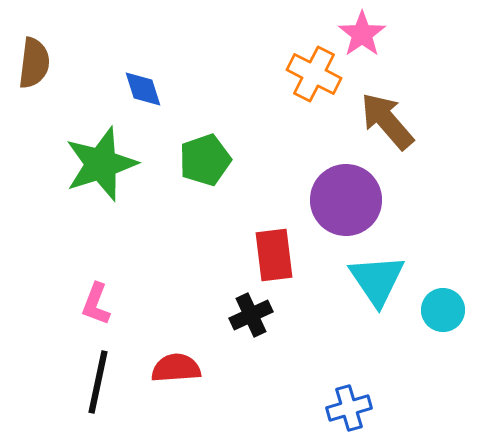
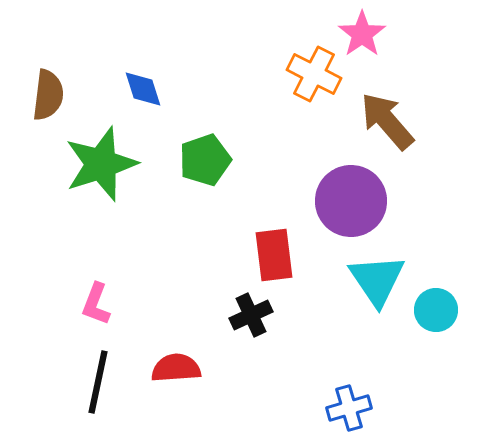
brown semicircle: moved 14 px right, 32 px down
purple circle: moved 5 px right, 1 px down
cyan circle: moved 7 px left
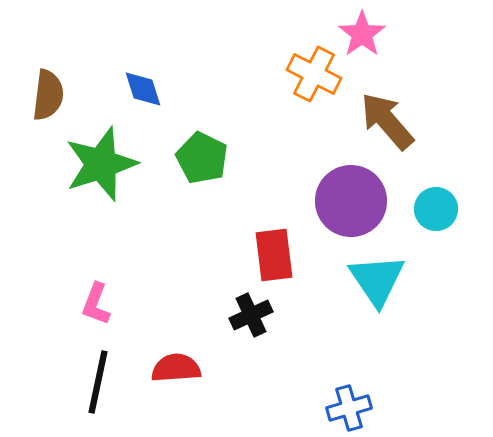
green pentagon: moved 3 px left, 2 px up; rotated 27 degrees counterclockwise
cyan circle: moved 101 px up
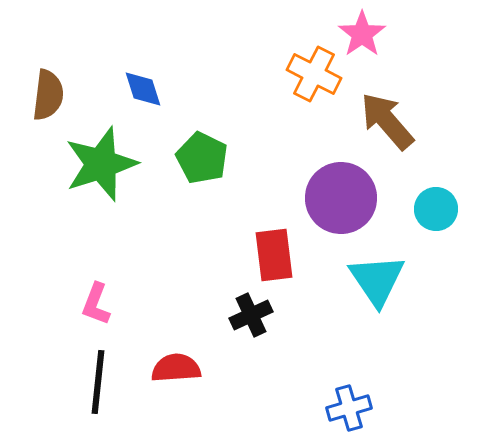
purple circle: moved 10 px left, 3 px up
black line: rotated 6 degrees counterclockwise
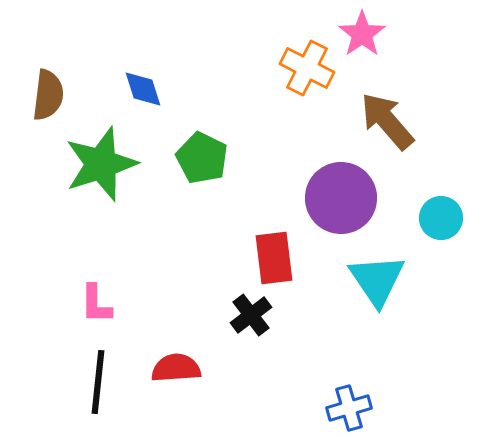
orange cross: moved 7 px left, 6 px up
cyan circle: moved 5 px right, 9 px down
red rectangle: moved 3 px down
pink L-shape: rotated 21 degrees counterclockwise
black cross: rotated 12 degrees counterclockwise
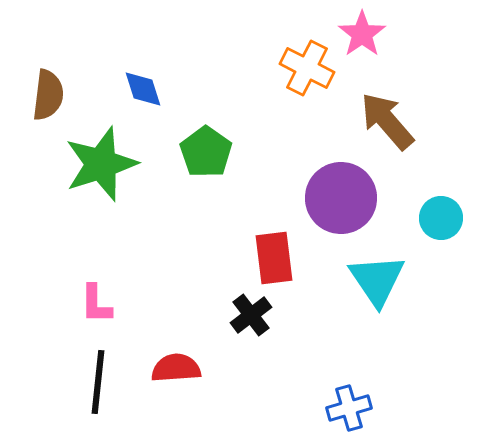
green pentagon: moved 4 px right, 6 px up; rotated 9 degrees clockwise
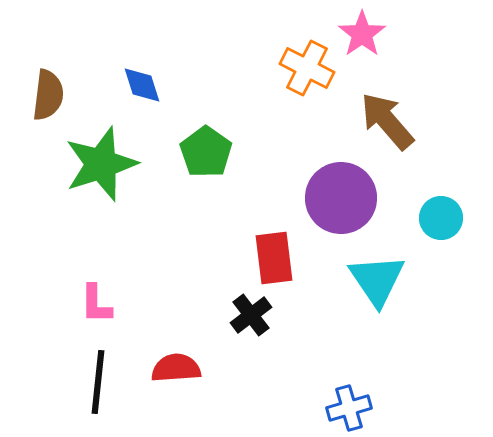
blue diamond: moved 1 px left, 4 px up
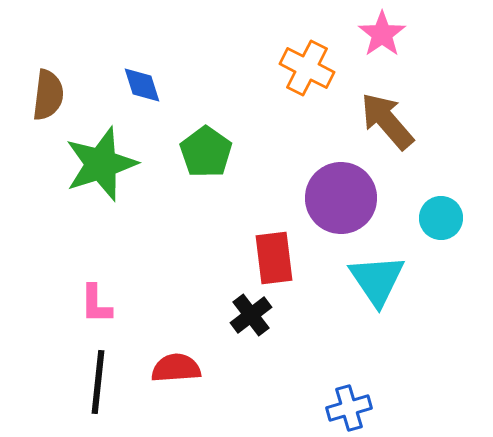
pink star: moved 20 px right
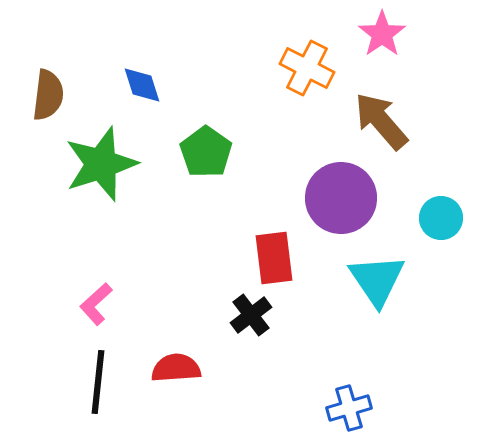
brown arrow: moved 6 px left
pink L-shape: rotated 48 degrees clockwise
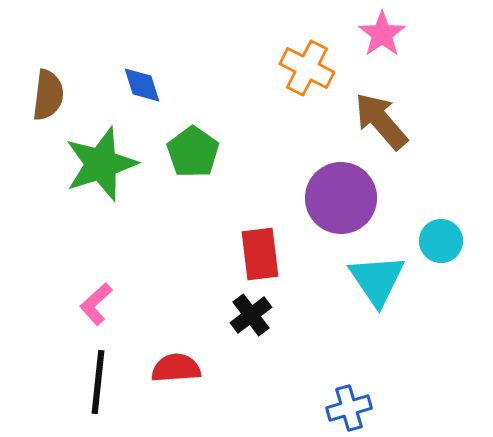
green pentagon: moved 13 px left
cyan circle: moved 23 px down
red rectangle: moved 14 px left, 4 px up
